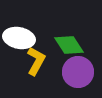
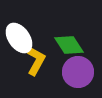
white ellipse: rotated 44 degrees clockwise
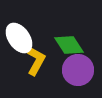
purple circle: moved 2 px up
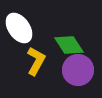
white ellipse: moved 10 px up
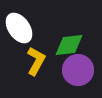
green diamond: rotated 64 degrees counterclockwise
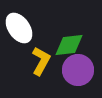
yellow L-shape: moved 5 px right
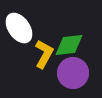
yellow L-shape: moved 3 px right, 7 px up
purple circle: moved 5 px left, 3 px down
